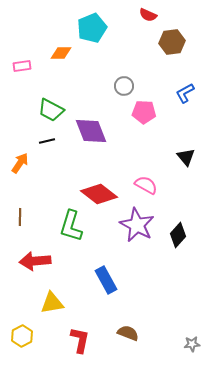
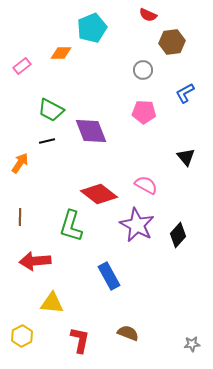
pink rectangle: rotated 30 degrees counterclockwise
gray circle: moved 19 px right, 16 px up
blue rectangle: moved 3 px right, 4 px up
yellow triangle: rotated 15 degrees clockwise
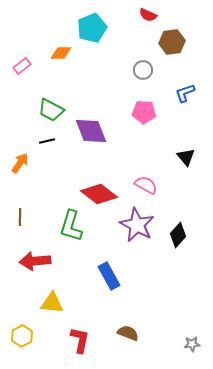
blue L-shape: rotated 10 degrees clockwise
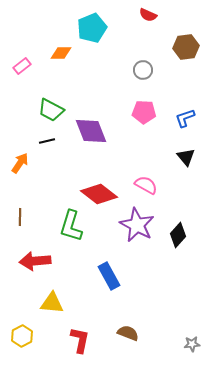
brown hexagon: moved 14 px right, 5 px down
blue L-shape: moved 25 px down
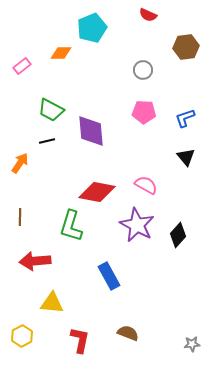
purple diamond: rotated 16 degrees clockwise
red diamond: moved 2 px left, 2 px up; rotated 27 degrees counterclockwise
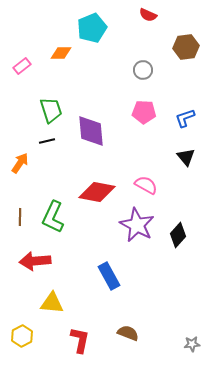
green trapezoid: rotated 136 degrees counterclockwise
green L-shape: moved 18 px left, 9 px up; rotated 8 degrees clockwise
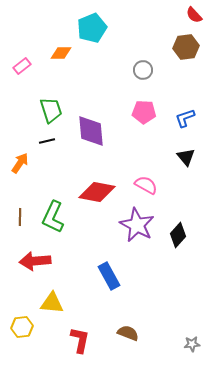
red semicircle: moved 46 px right; rotated 24 degrees clockwise
yellow hexagon: moved 9 px up; rotated 20 degrees clockwise
